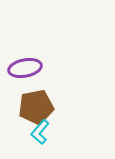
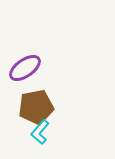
purple ellipse: rotated 24 degrees counterclockwise
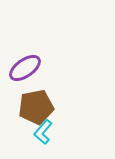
cyan L-shape: moved 3 px right
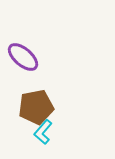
purple ellipse: moved 2 px left, 11 px up; rotated 76 degrees clockwise
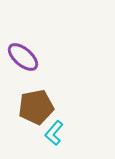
cyan L-shape: moved 11 px right, 1 px down
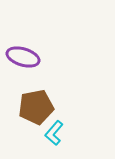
purple ellipse: rotated 24 degrees counterclockwise
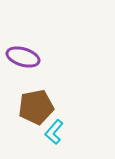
cyan L-shape: moved 1 px up
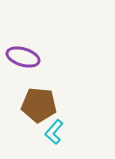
brown pentagon: moved 3 px right, 2 px up; rotated 16 degrees clockwise
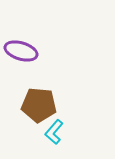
purple ellipse: moved 2 px left, 6 px up
